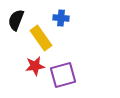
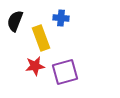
black semicircle: moved 1 px left, 1 px down
yellow rectangle: rotated 15 degrees clockwise
purple square: moved 2 px right, 3 px up
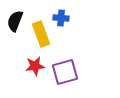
yellow rectangle: moved 4 px up
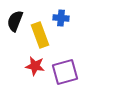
yellow rectangle: moved 1 px left, 1 px down
red star: rotated 18 degrees clockwise
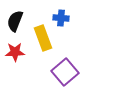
yellow rectangle: moved 3 px right, 3 px down
red star: moved 20 px left, 14 px up; rotated 12 degrees counterclockwise
purple square: rotated 24 degrees counterclockwise
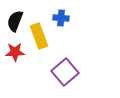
yellow rectangle: moved 4 px left, 2 px up
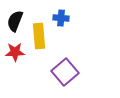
yellow rectangle: rotated 15 degrees clockwise
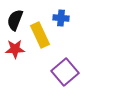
black semicircle: moved 1 px up
yellow rectangle: moved 1 px right, 1 px up; rotated 20 degrees counterclockwise
red star: moved 3 px up
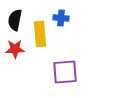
black semicircle: rotated 10 degrees counterclockwise
yellow rectangle: moved 1 px up; rotated 20 degrees clockwise
purple square: rotated 36 degrees clockwise
